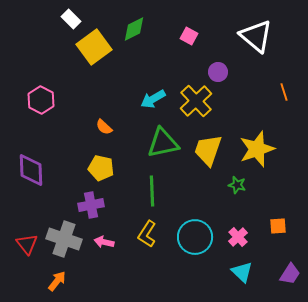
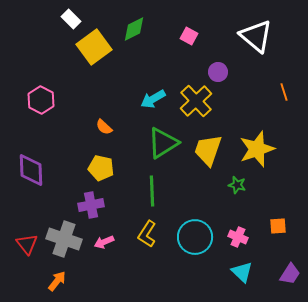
green triangle: rotated 20 degrees counterclockwise
pink cross: rotated 24 degrees counterclockwise
pink arrow: rotated 36 degrees counterclockwise
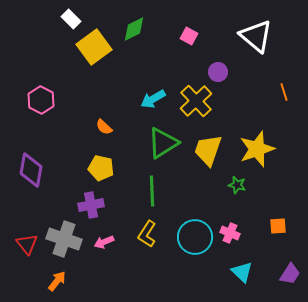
purple diamond: rotated 12 degrees clockwise
pink cross: moved 8 px left, 4 px up
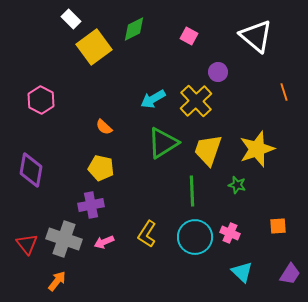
green line: moved 40 px right
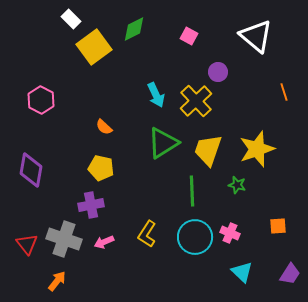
cyan arrow: moved 3 px right, 4 px up; rotated 85 degrees counterclockwise
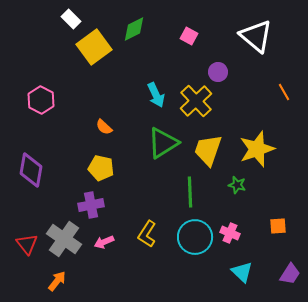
orange line: rotated 12 degrees counterclockwise
green line: moved 2 px left, 1 px down
gray cross: rotated 16 degrees clockwise
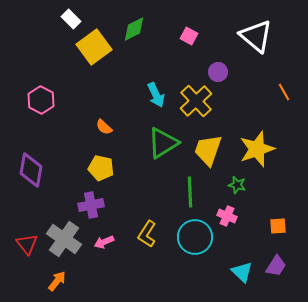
pink cross: moved 3 px left, 17 px up
purple trapezoid: moved 14 px left, 8 px up
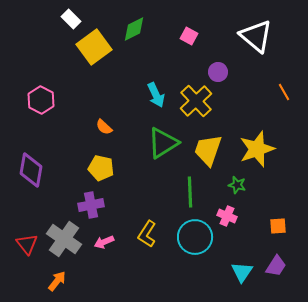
cyan triangle: rotated 20 degrees clockwise
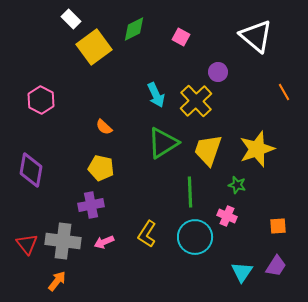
pink square: moved 8 px left, 1 px down
gray cross: moved 1 px left, 2 px down; rotated 28 degrees counterclockwise
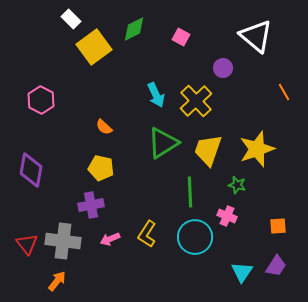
purple circle: moved 5 px right, 4 px up
pink arrow: moved 6 px right, 3 px up
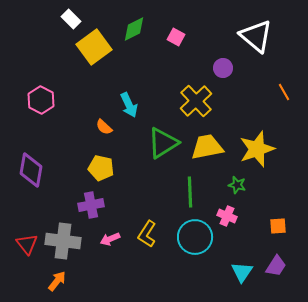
pink square: moved 5 px left
cyan arrow: moved 27 px left, 10 px down
yellow trapezoid: moved 1 px left, 3 px up; rotated 60 degrees clockwise
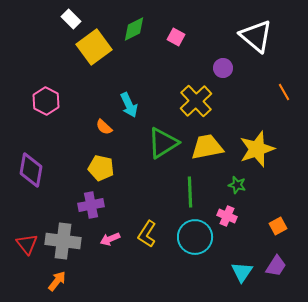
pink hexagon: moved 5 px right, 1 px down
orange square: rotated 24 degrees counterclockwise
